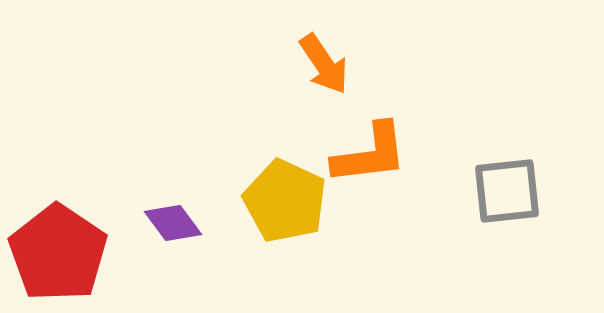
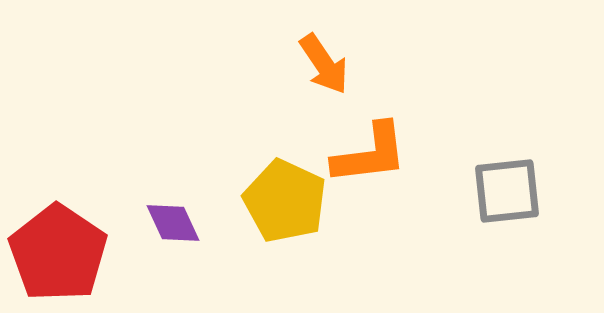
purple diamond: rotated 12 degrees clockwise
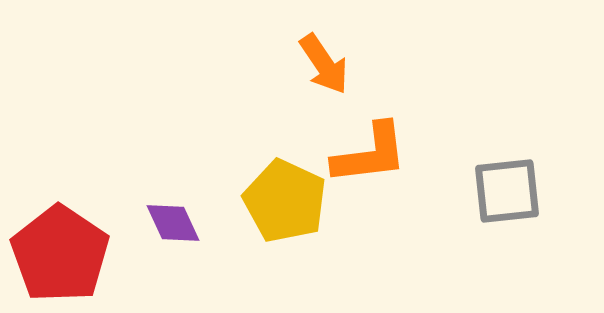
red pentagon: moved 2 px right, 1 px down
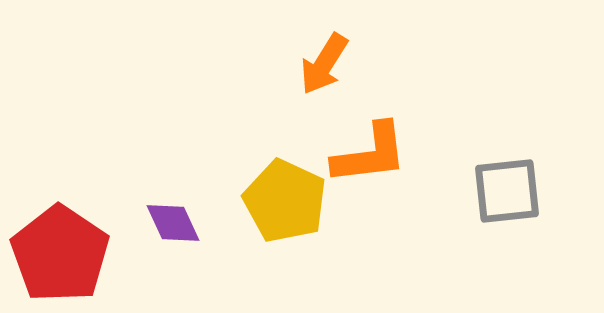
orange arrow: rotated 66 degrees clockwise
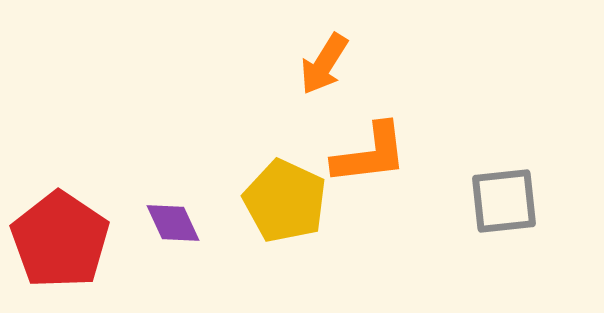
gray square: moved 3 px left, 10 px down
red pentagon: moved 14 px up
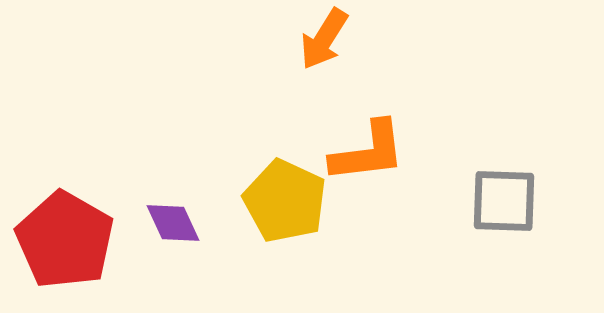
orange arrow: moved 25 px up
orange L-shape: moved 2 px left, 2 px up
gray square: rotated 8 degrees clockwise
red pentagon: moved 5 px right; rotated 4 degrees counterclockwise
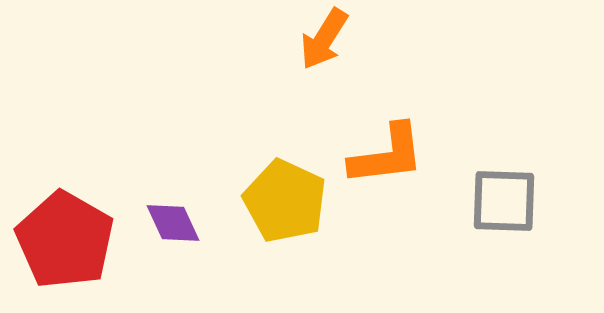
orange L-shape: moved 19 px right, 3 px down
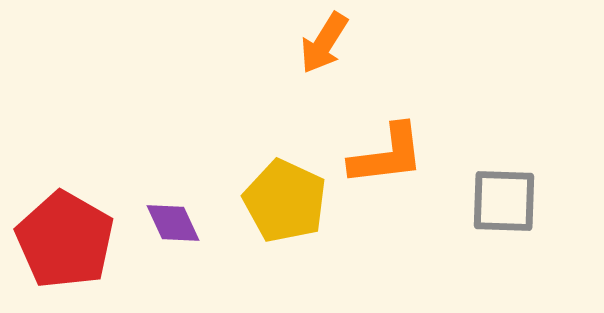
orange arrow: moved 4 px down
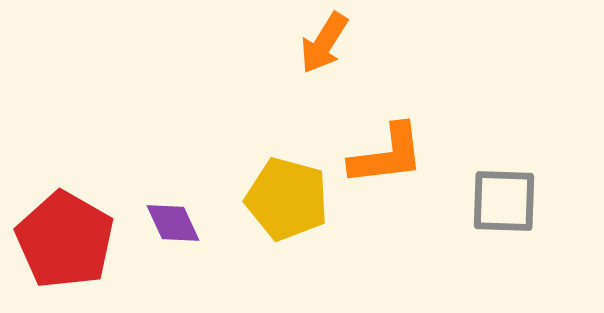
yellow pentagon: moved 2 px right, 2 px up; rotated 10 degrees counterclockwise
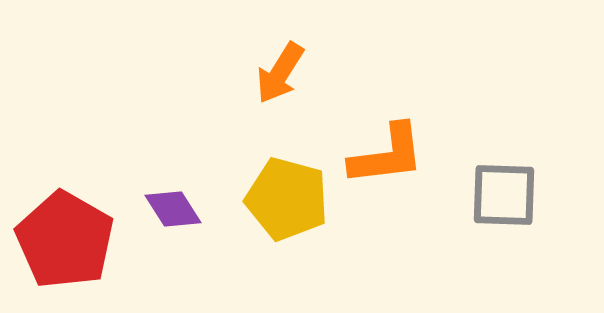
orange arrow: moved 44 px left, 30 px down
gray square: moved 6 px up
purple diamond: moved 14 px up; rotated 8 degrees counterclockwise
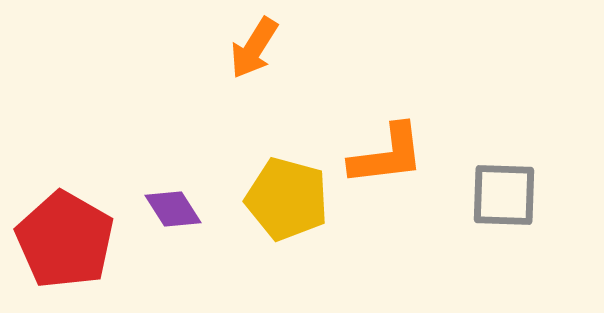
orange arrow: moved 26 px left, 25 px up
